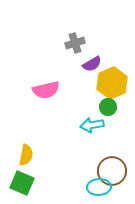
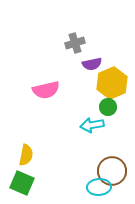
purple semicircle: rotated 18 degrees clockwise
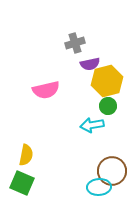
purple semicircle: moved 2 px left
yellow hexagon: moved 5 px left, 2 px up; rotated 8 degrees clockwise
green circle: moved 1 px up
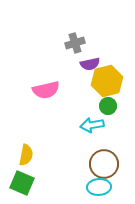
brown circle: moved 8 px left, 7 px up
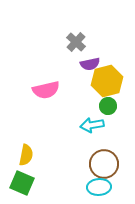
gray cross: moved 1 px right, 1 px up; rotated 30 degrees counterclockwise
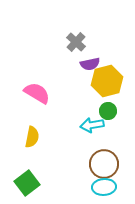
pink semicircle: moved 9 px left, 3 px down; rotated 136 degrees counterclockwise
green circle: moved 5 px down
yellow semicircle: moved 6 px right, 18 px up
green square: moved 5 px right; rotated 30 degrees clockwise
cyan ellipse: moved 5 px right
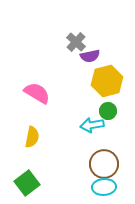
purple semicircle: moved 8 px up
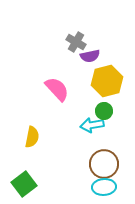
gray cross: rotated 12 degrees counterclockwise
pink semicircle: moved 20 px right, 4 px up; rotated 16 degrees clockwise
green circle: moved 4 px left
green square: moved 3 px left, 1 px down
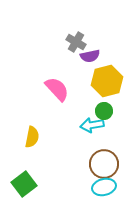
cyan ellipse: rotated 10 degrees counterclockwise
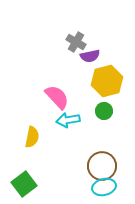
pink semicircle: moved 8 px down
cyan arrow: moved 24 px left, 5 px up
brown circle: moved 2 px left, 2 px down
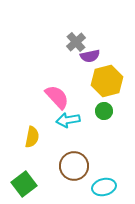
gray cross: rotated 18 degrees clockwise
brown circle: moved 28 px left
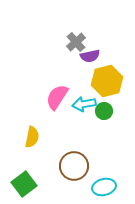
pink semicircle: rotated 104 degrees counterclockwise
cyan arrow: moved 16 px right, 16 px up
